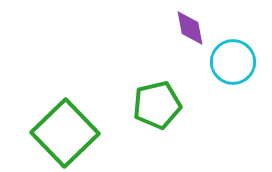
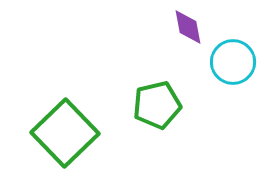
purple diamond: moved 2 px left, 1 px up
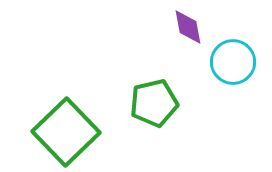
green pentagon: moved 3 px left, 2 px up
green square: moved 1 px right, 1 px up
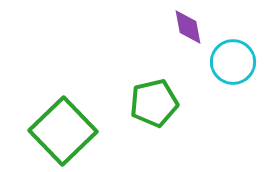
green square: moved 3 px left, 1 px up
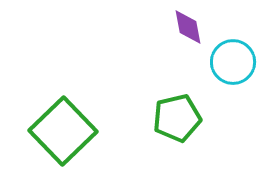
green pentagon: moved 23 px right, 15 px down
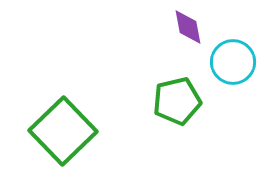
green pentagon: moved 17 px up
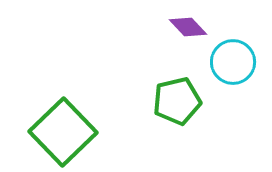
purple diamond: rotated 33 degrees counterclockwise
green square: moved 1 px down
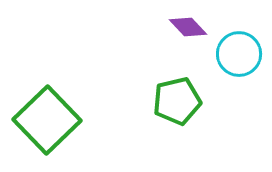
cyan circle: moved 6 px right, 8 px up
green square: moved 16 px left, 12 px up
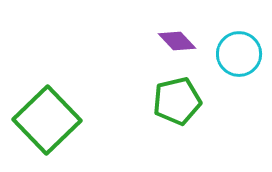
purple diamond: moved 11 px left, 14 px down
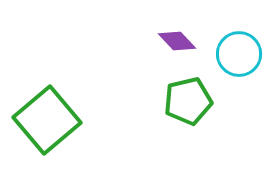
green pentagon: moved 11 px right
green square: rotated 4 degrees clockwise
